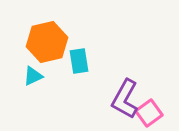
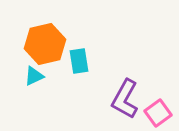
orange hexagon: moved 2 px left, 2 px down
cyan triangle: moved 1 px right
pink square: moved 9 px right
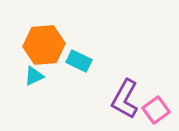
orange hexagon: moved 1 px left, 1 px down; rotated 9 degrees clockwise
cyan rectangle: rotated 55 degrees counterclockwise
pink square: moved 2 px left, 3 px up
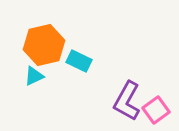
orange hexagon: rotated 9 degrees counterclockwise
purple L-shape: moved 2 px right, 2 px down
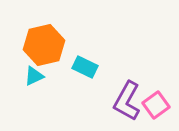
cyan rectangle: moved 6 px right, 6 px down
pink square: moved 5 px up
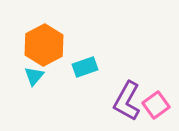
orange hexagon: rotated 15 degrees counterclockwise
cyan rectangle: rotated 45 degrees counterclockwise
cyan triangle: rotated 25 degrees counterclockwise
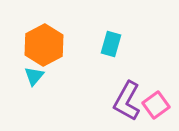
cyan rectangle: moved 26 px right, 23 px up; rotated 55 degrees counterclockwise
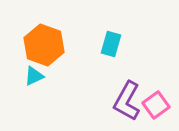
orange hexagon: rotated 12 degrees counterclockwise
cyan triangle: rotated 25 degrees clockwise
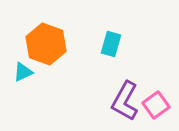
orange hexagon: moved 2 px right, 1 px up
cyan triangle: moved 11 px left, 4 px up
purple L-shape: moved 2 px left
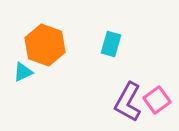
orange hexagon: moved 1 px left, 1 px down
purple L-shape: moved 3 px right, 1 px down
pink square: moved 1 px right, 5 px up
